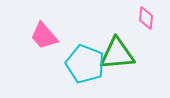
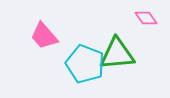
pink diamond: rotated 40 degrees counterclockwise
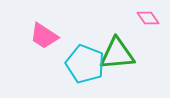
pink diamond: moved 2 px right
pink trapezoid: rotated 16 degrees counterclockwise
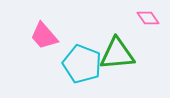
pink trapezoid: rotated 16 degrees clockwise
cyan pentagon: moved 3 px left
